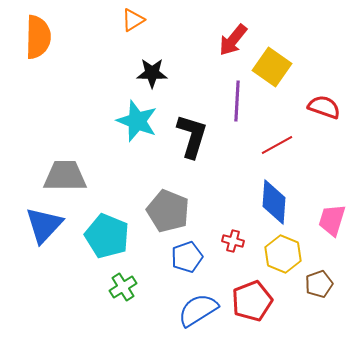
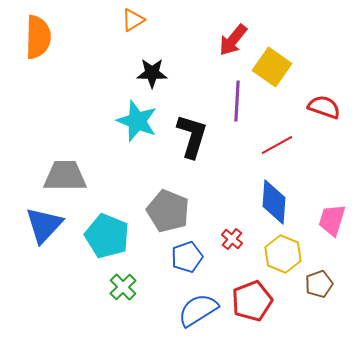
red cross: moved 1 px left, 2 px up; rotated 25 degrees clockwise
green cross: rotated 12 degrees counterclockwise
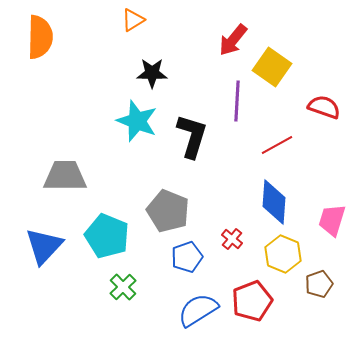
orange semicircle: moved 2 px right
blue triangle: moved 21 px down
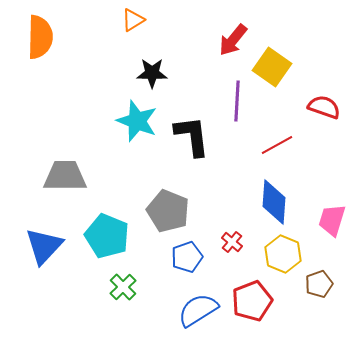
black L-shape: rotated 24 degrees counterclockwise
red cross: moved 3 px down
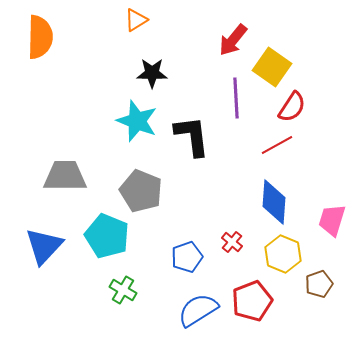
orange triangle: moved 3 px right
purple line: moved 1 px left, 3 px up; rotated 6 degrees counterclockwise
red semicircle: moved 32 px left; rotated 104 degrees clockwise
gray pentagon: moved 27 px left, 20 px up
green cross: moved 3 px down; rotated 16 degrees counterclockwise
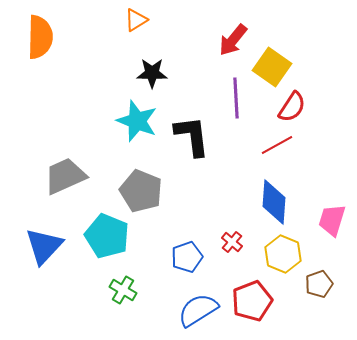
gray trapezoid: rotated 24 degrees counterclockwise
